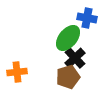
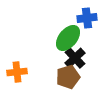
blue cross: rotated 18 degrees counterclockwise
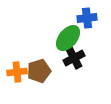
black cross: moved 1 px left; rotated 15 degrees clockwise
brown pentagon: moved 29 px left, 6 px up
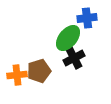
orange cross: moved 3 px down
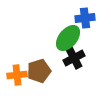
blue cross: moved 2 px left
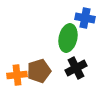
blue cross: rotated 18 degrees clockwise
green ellipse: rotated 28 degrees counterclockwise
black cross: moved 2 px right, 10 px down
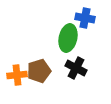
black cross: rotated 35 degrees counterclockwise
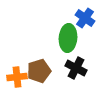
blue cross: rotated 24 degrees clockwise
green ellipse: rotated 8 degrees counterclockwise
orange cross: moved 2 px down
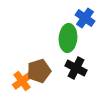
orange cross: moved 5 px right, 4 px down; rotated 30 degrees counterclockwise
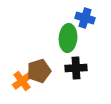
blue cross: rotated 18 degrees counterclockwise
black cross: rotated 30 degrees counterclockwise
